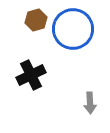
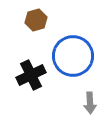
blue circle: moved 27 px down
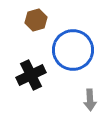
blue circle: moved 6 px up
gray arrow: moved 3 px up
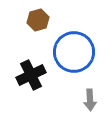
brown hexagon: moved 2 px right
blue circle: moved 1 px right, 2 px down
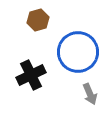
blue circle: moved 4 px right
gray arrow: moved 6 px up; rotated 20 degrees counterclockwise
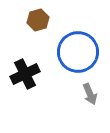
black cross: moved 6 px left, 1 px up
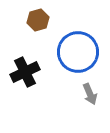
black cross: moved 2 px up
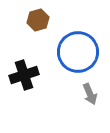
black cross: moved 1 px left, 3 px down; rotated 8 degrees clockwise
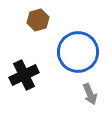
black cross: rotated 8 degrees counterclockwise
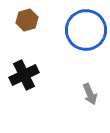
brown hexagon: moved 11 px left
blue circle: moved 8 px right, 22 px up
